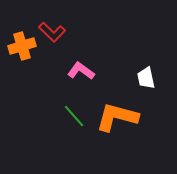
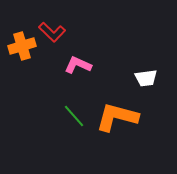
pink L-shape: moved 3 px left, 6 px up; rotated 12 degrees counterclockwise
white trapezoid: rotated 85 degrees counterclockwise
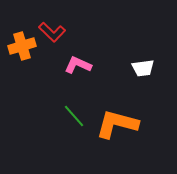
white trapezoid: moved 3 px left, 10 px up
orange L-shape: moved 7 px down
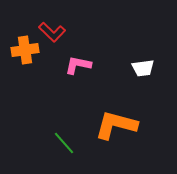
orange cross: moved 3 px right, 4 px down; rotated 8 degrees clockwise
pink L-shape: rotated 12 degrees counterclockwise
green line: moved 10 px left, 27 px down
orange L-shape: moved 1 px left, 1 px down
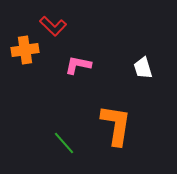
red L-shape: moved 1 px right, 6 px up
white trapezoid: rotated 80 degrees clockwise
orange L-shape: rotated 84 degrees clockwise
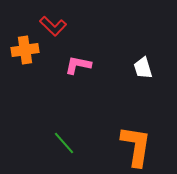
orange L-shape: moved 20 px right, 21 px down
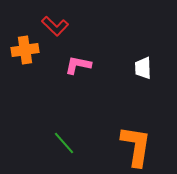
red L-shape: moved 2 px right
white trapezoid: rotated 15 degrees clockwise
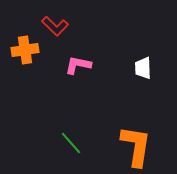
green line: moved 7 px right
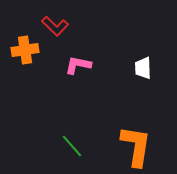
green line: moved 1 px right, 3 px down
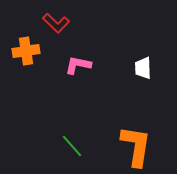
red L-shape: moved 1 px right, 3 px up
orange cross: moved 1 px right, 1 px down
